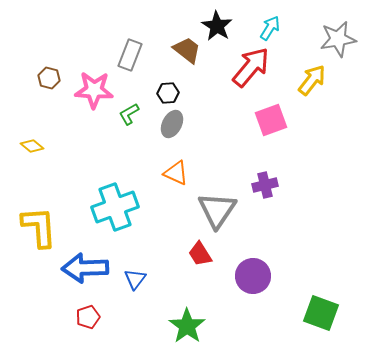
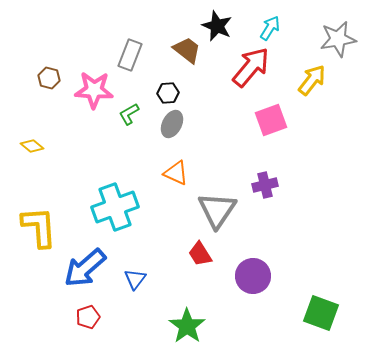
black star: rotated 8 degrees counterclockwise
blue arrow: rotated 39 degrees counterclockwise
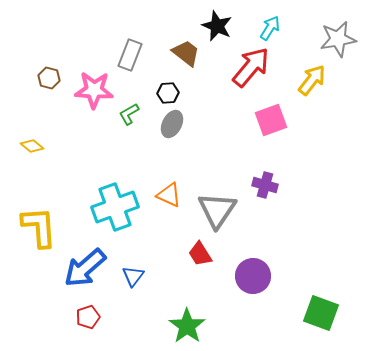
brown trapezoid: moved 1 px left, 3 px down
orange triangle: moved 7 px left, 22 px down
purple cross: rotated 30 degrees clockwise
blue triangle: moved 2 px left, 3 px up
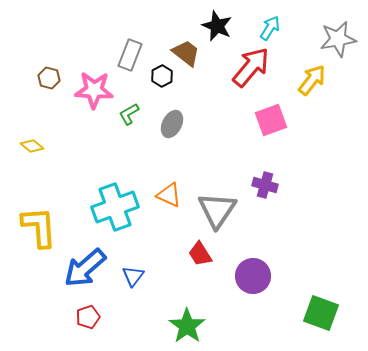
black hexagon: moved 6 px left, 17 px up; rotated 25 degrees counterclockwise
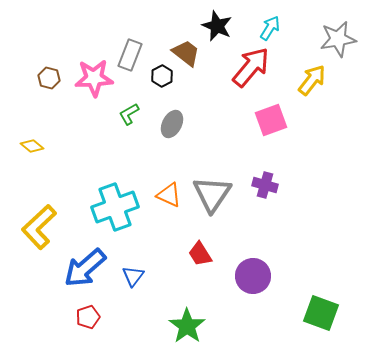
pink star: moved 12 px up; rotated 6 degrees counterclockwise
gray triangle: moved 5 px left, 16 px up
yellow L-shape: rotated 129 degrees counterclockwise
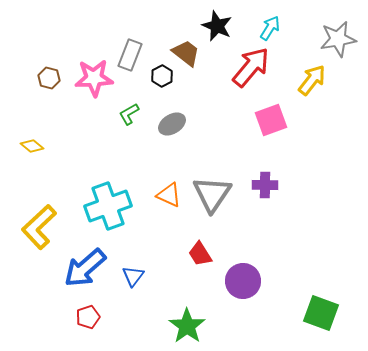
gray ellipse: rotated 32 degrees clockwise
purple cross: rotated 15 degrees counterclockwise
cyan cross: moved 7 px left, 1 px up
purple circle: moved 10 px left, 5 px down
